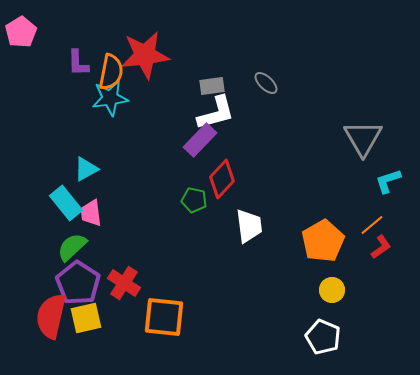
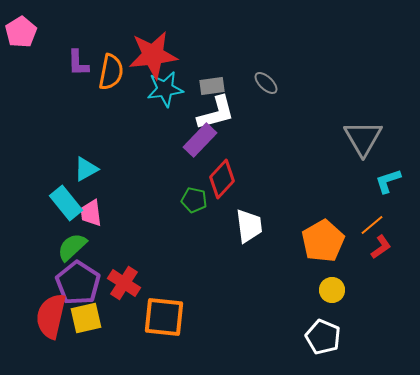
red star: moved 8 px right
cyan star: moved 55 px right, 9 px up
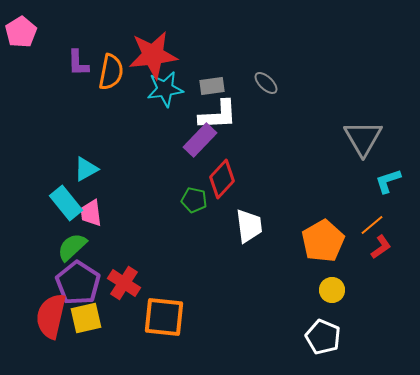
white L-shape: moved 2 px right, 2 px down; rotated 12 degrees clockwise
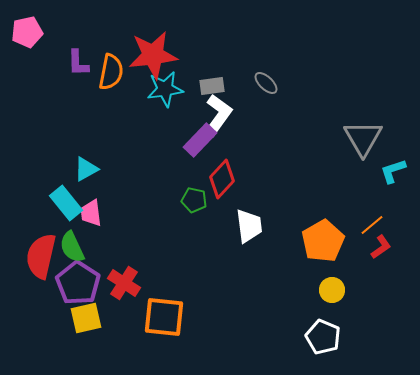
pink pentagon: moved 6 px right; rotated 20 degrees clockwise
white L-shape: rotated 51 degrees counterclockwise
cyan L-shape: moved 5 px right, 10 px up
green semicircle: rotated 72 degrees counterclockwise
red semicircle: moved 10 px left, 60 px up
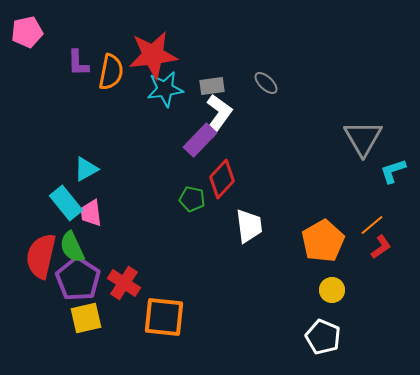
green pentagon: moved 2 px left, 1 px up
purple pentagon: moved 4 px up
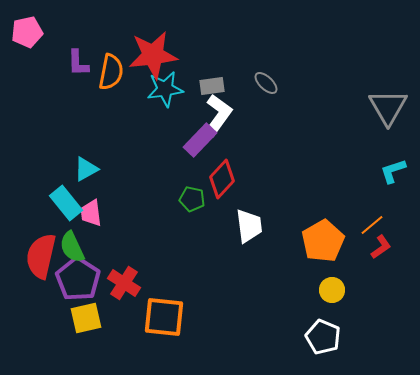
gray triangle: moved 25 px right, 31 px up
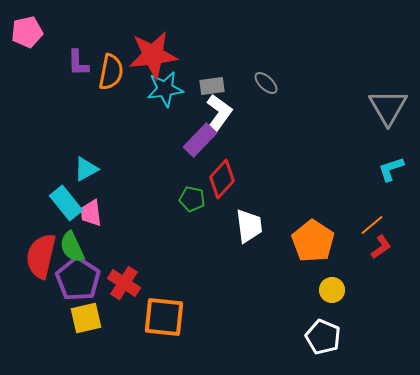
cyan L-shape: moved 2 px left, 2 px up
orange pentagon: moved 10 px left; rotated 9 degrees counterclockwise
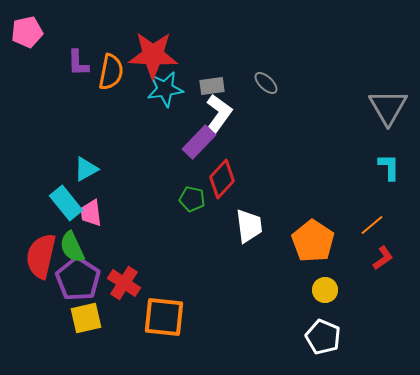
red star: rotated 9 degrees clockwise
purple rectangle: moved 1 px left, 2 px down
cyan L-shape: moved 2 px left, 2 px up; rotated 108 degrees clockwise
red L-shape: moved 2 px right, 11 px down
yellow circle: moved 7 px left
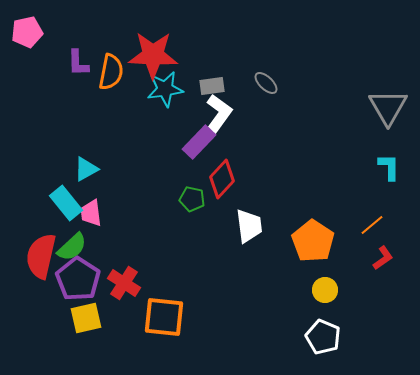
green semicircle: rotated 108 degrees counterclockwise
